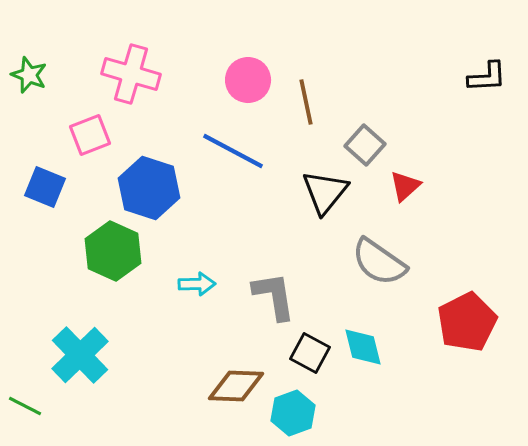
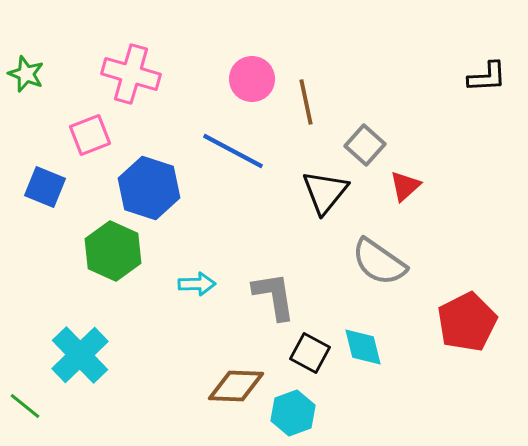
green star: moved 3 px left, 1 px up
pink circle: moved 4 px right, 1 px up
green line: rotated 12 degrees clockwise
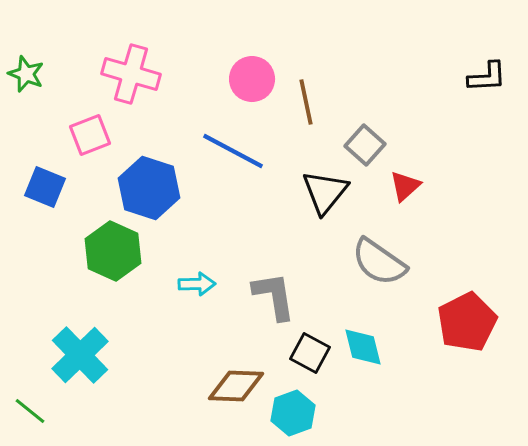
green line: moved 5 px right, 5 px down
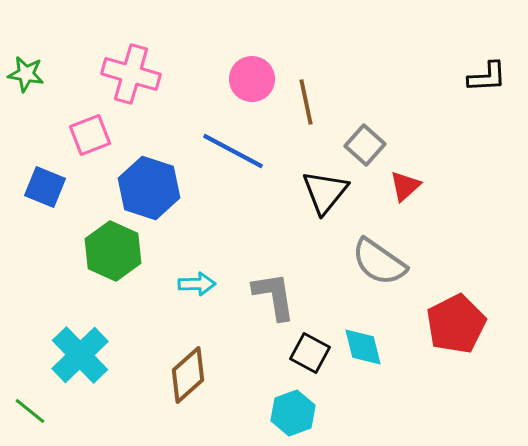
green star: rotated 12 degrees counterclockwise
red pentagon: moved 11 px left, 2 px down
brown diamond: moved 48 px left, 11 px up; rotated 44 degrees counterclockwise
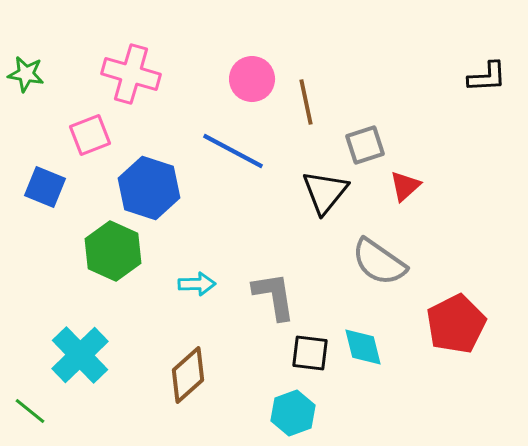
gray square: rotated 30 degrees clockwise
black square: rotated 21 degrees counterclockwise
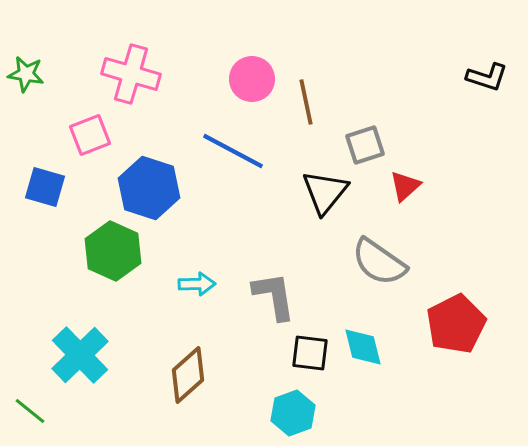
black L-shape: rotated 21 degrees clockwise
blue square: rotated 6 degrees counterclockwise
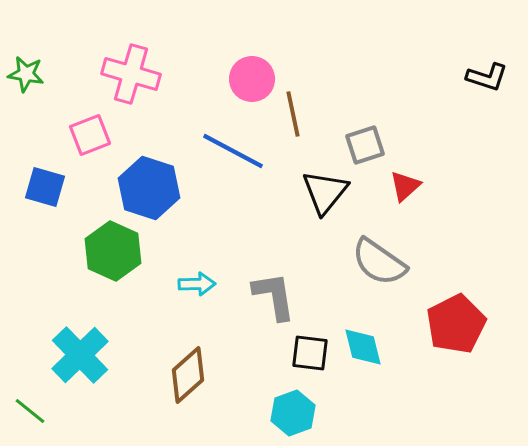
brown line: moved 13 px left, 12 px down
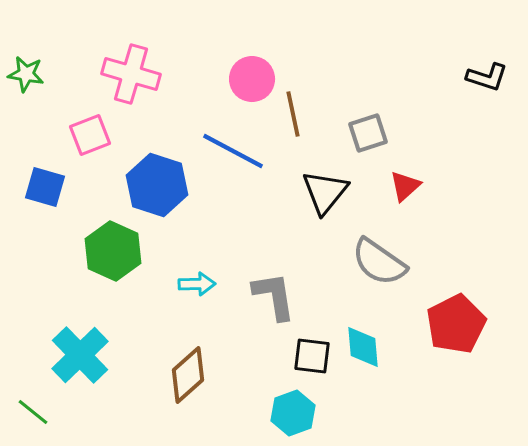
gray square: moved 3 px right, 12 px up
blue hexagon: moved 8 px right, 3 px up
cyan diamond: rotated 9 degrees clockwise
black square: moved 2 px right, 3 px down
green line: moved 3 px right, 1 px down
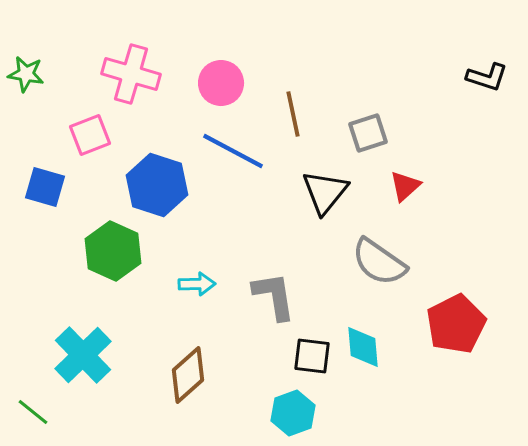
pink circle: moved 31 px left, 4 px down
cyan cross: moved 3 px right
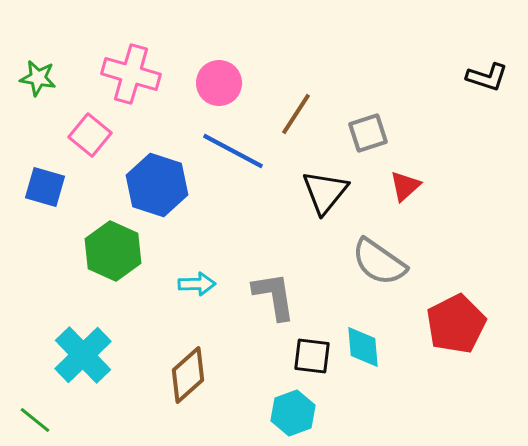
green star: moved 12 px right, 4 px down
pink circle: moved 2 px left
brown line: moved 3 px right; rotated 45 degrees clockwise
pink square: rotated 30 degrees counterclockwise
green line: moved 2 px right, 8 px down
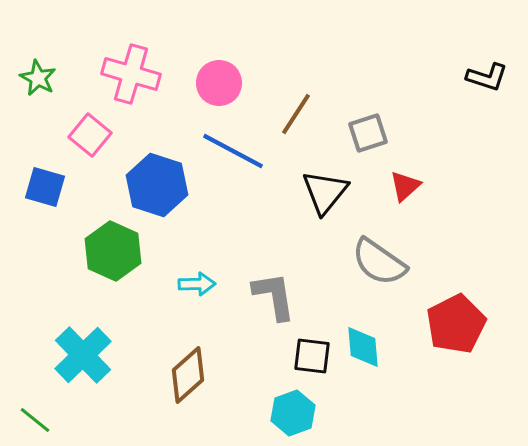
green star: rotated 18 degrees clockwise
